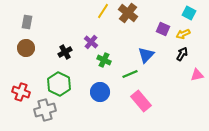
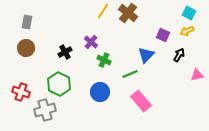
purple square: moved 6 px down
yellow arrow: moved 4 px right, 3 px up
black arrow: moved 3 px left, 1 px down
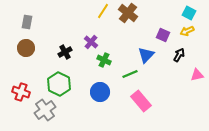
gray cross: rotated 20 degrees counterclockwise
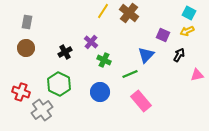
brown cross: moved 1 px right
gray cross: moved 3 px left
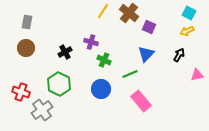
purple square: moved 14 px left, 8 px up
purple cross: rotated 24 degrees counterclockwise
blue triangle: moved 1 px up
blue circle: moved 1 px right, 3 px up
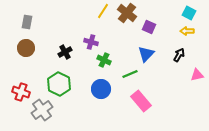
brown cross: moved 2 px left
yellow arrow: rotated 24 degrees clockwise
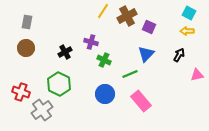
brown cross: moved 3 px down; rotated 24 degrees clockwise
blue circle: moved 4 px right, 5 px down
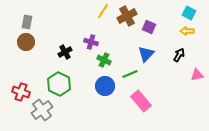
brown circle: moved 6 px up
blue circle: moved 8 px up
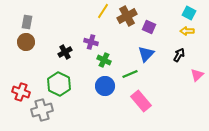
pink triangle: rotated 32 degrees counterclockwise
gray cross: rotated 20 degrees clockwise
